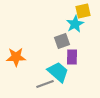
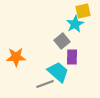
gray square: rotated 21 degrees counterclockwise
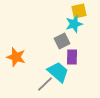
yellow square: moved 4 px left
cyan star: moved 1 px left; rotated 12 degrees clockwise
gray square: rotated 14 degrees clockwise
orange star: rotated 18 degrees clockwise
gray line: rotated 24 degrees counterclockwise
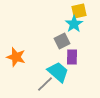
cyan star: rotated 18 degrees counterclockwise
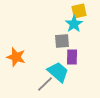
gray square: rotated 21 degrees clockwise
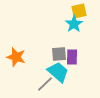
gray square: moved 3 px left, 13 px down
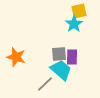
cyan trapezoid: moved 3 px right, 2 px up
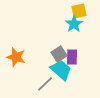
gray square: rotated 28 degrees counterclockwise
